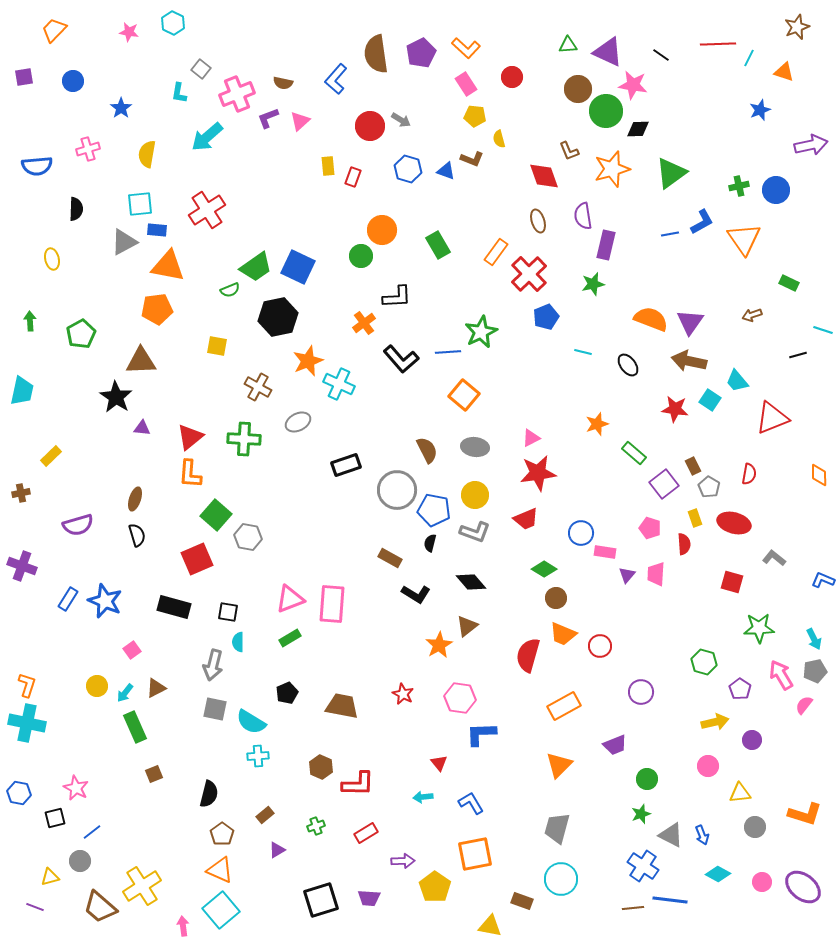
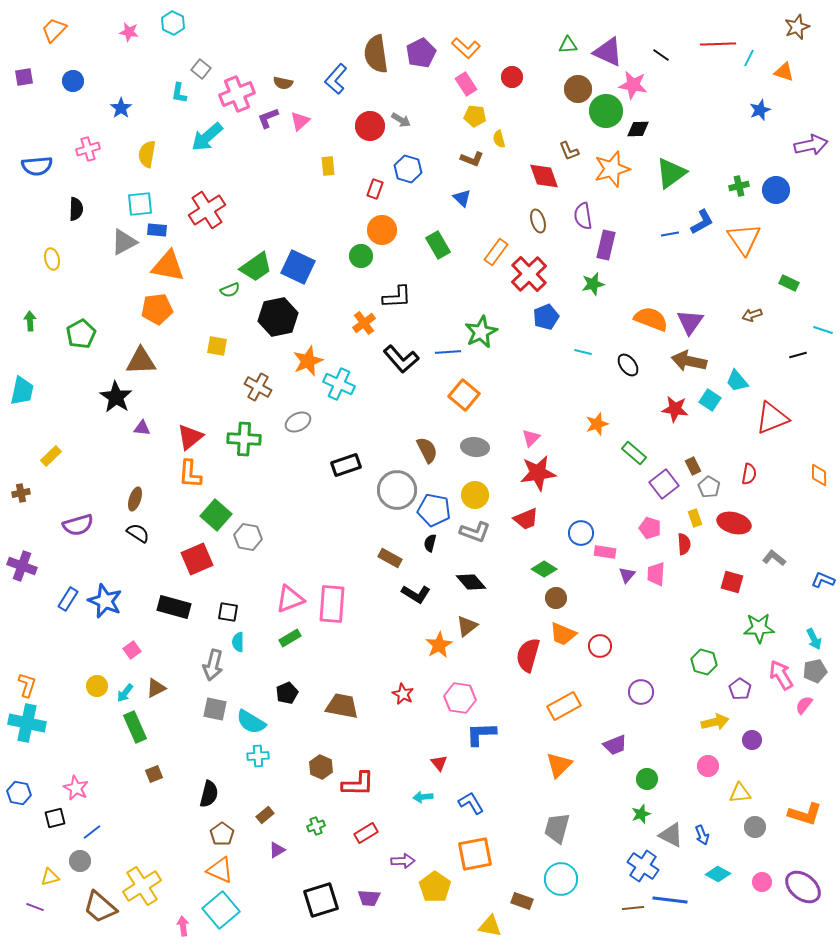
blue triangle at (446, 171): moved 16 px right, 27 px down; rotated 24 degrees clockwise
red rectangle at (353, 177): moved 22 px right, 12 px down
pink triangle at (531, 438): rotated 18 degrees counterclockwise
black semicircle at (137, 535): moved 1 px right, 2 px up; rotated 40 degrees counterclockwise
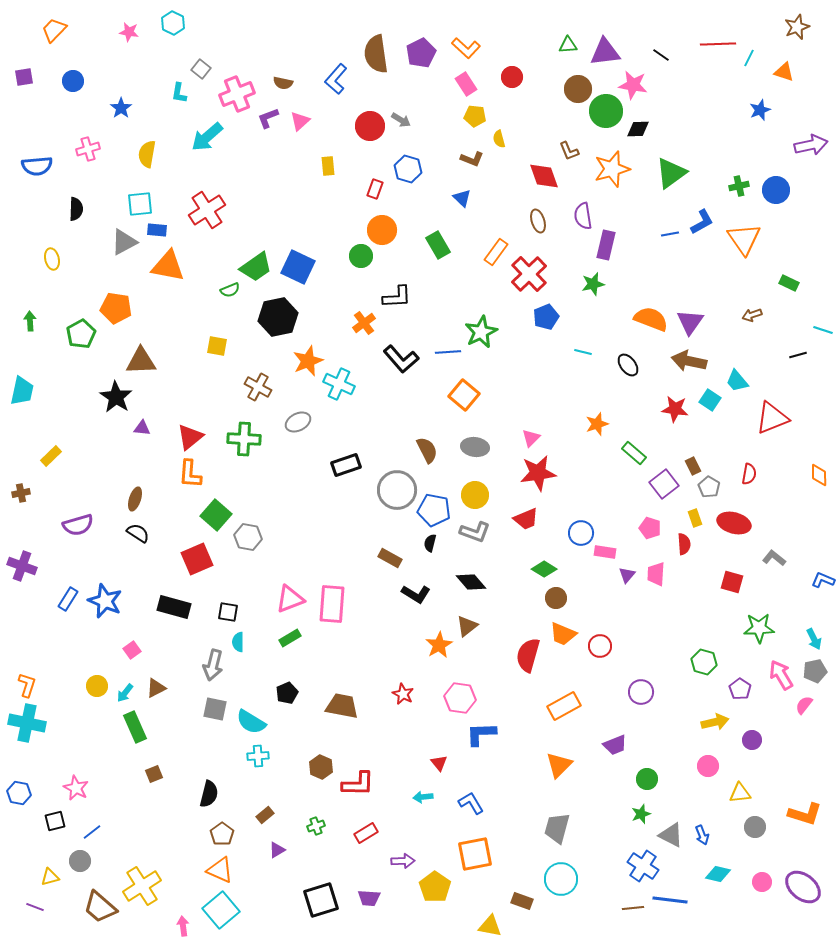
purple triangle at (608, 52): moved 3 px left; rotated 32 degrees counterclockwise
orange pentagon at (157, 309): moved 41 px left, 1 px up; rotated 16 degrees clockwise
black square at (55, 818): moved 3 px down
cyan diamond at (718, 874): rotated 15 degrees counterclockwise
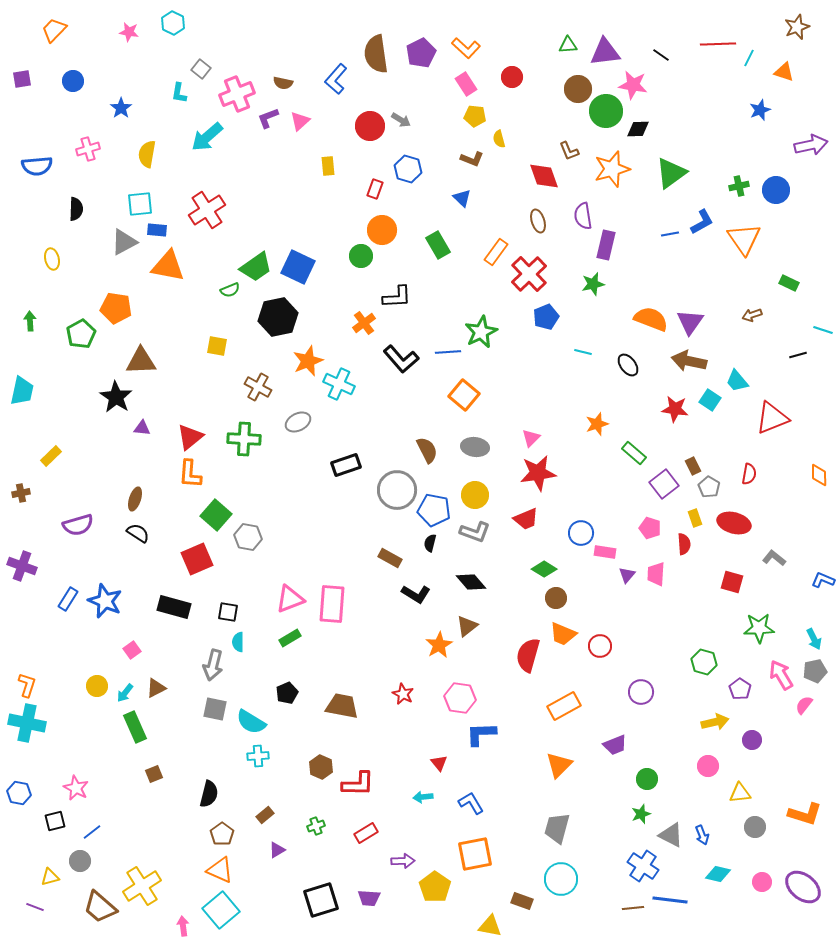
purple square at (24, 77): moved 2 px left, 2 px down
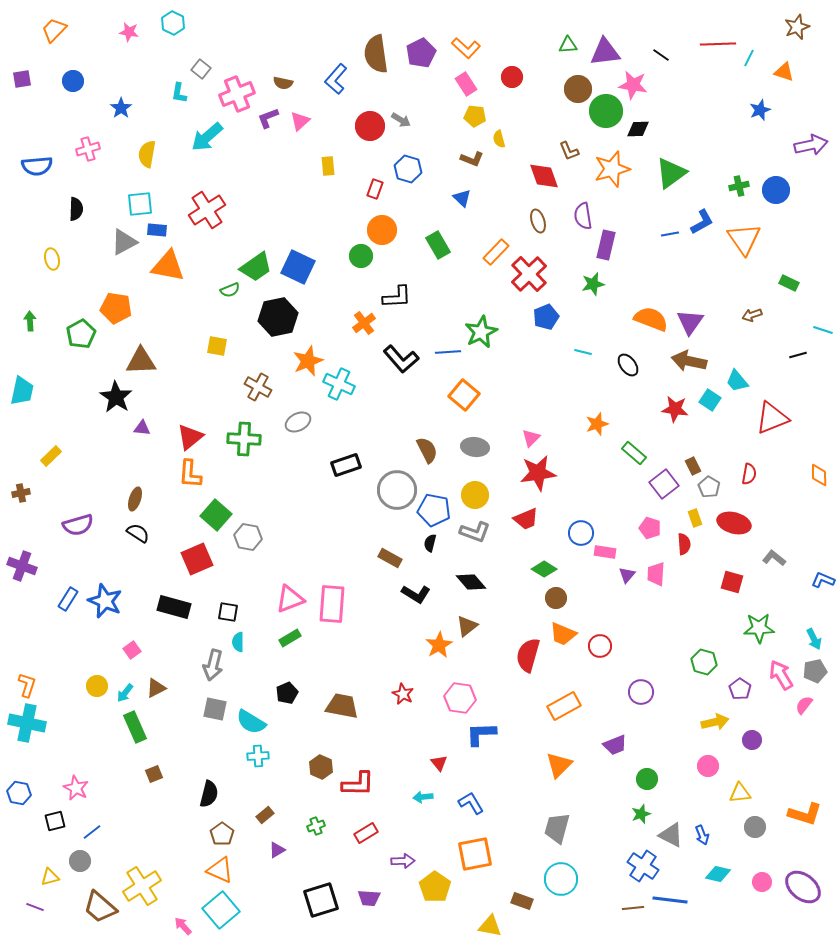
orange rectangle at (496, 252): rotated 8 degrees clockwise
pink arrow at (183, 926): rotated 36 degrees counterclockwise
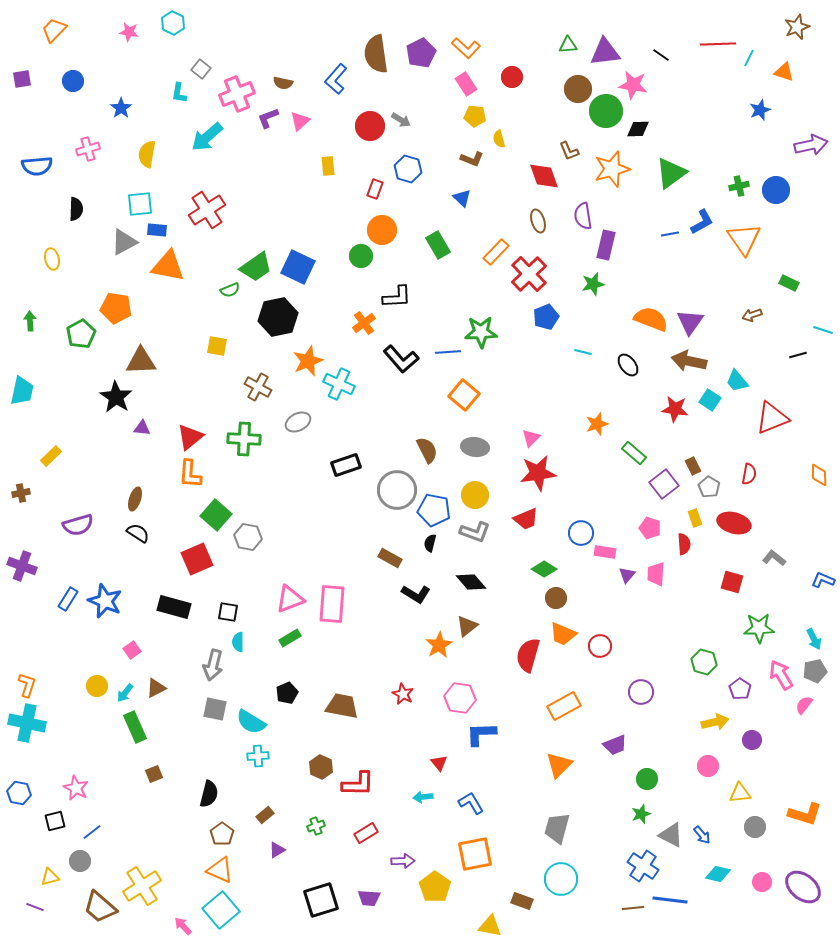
green star at (481, 332): rotated 24 degrees clockwise
blue arrow at (702, 835): rotated 18 degrees counterclockwise
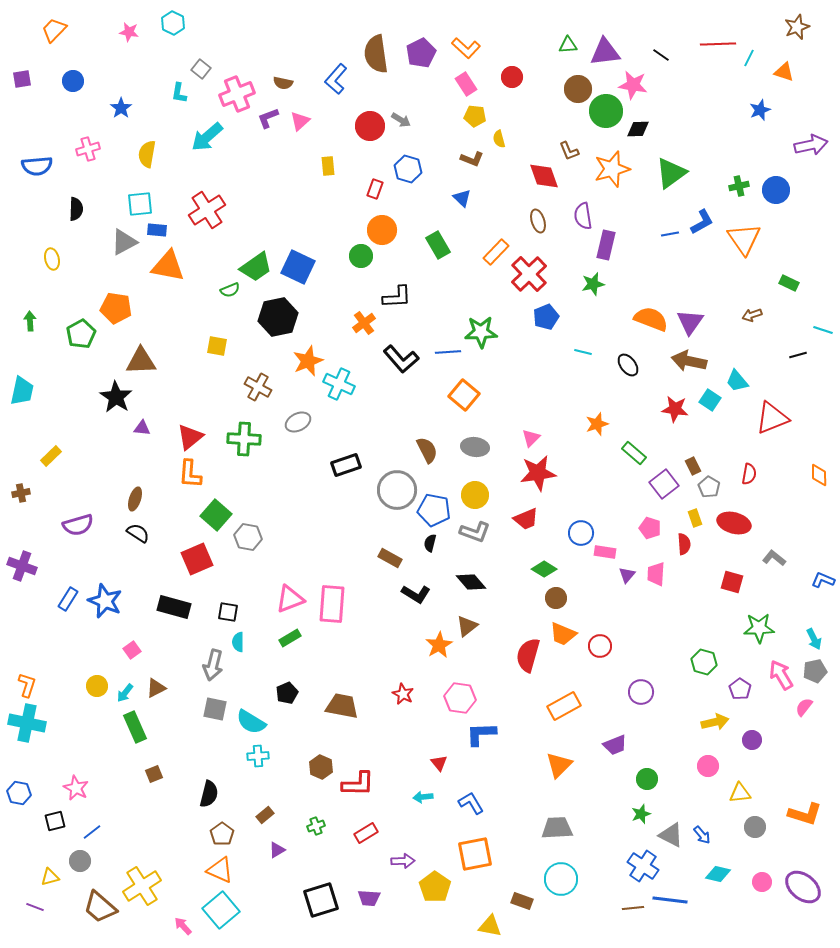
pink semicircle at (804, 705): moved 2 px down
gray trapezoid at (557, 828): rotated 72 degrees clockwise
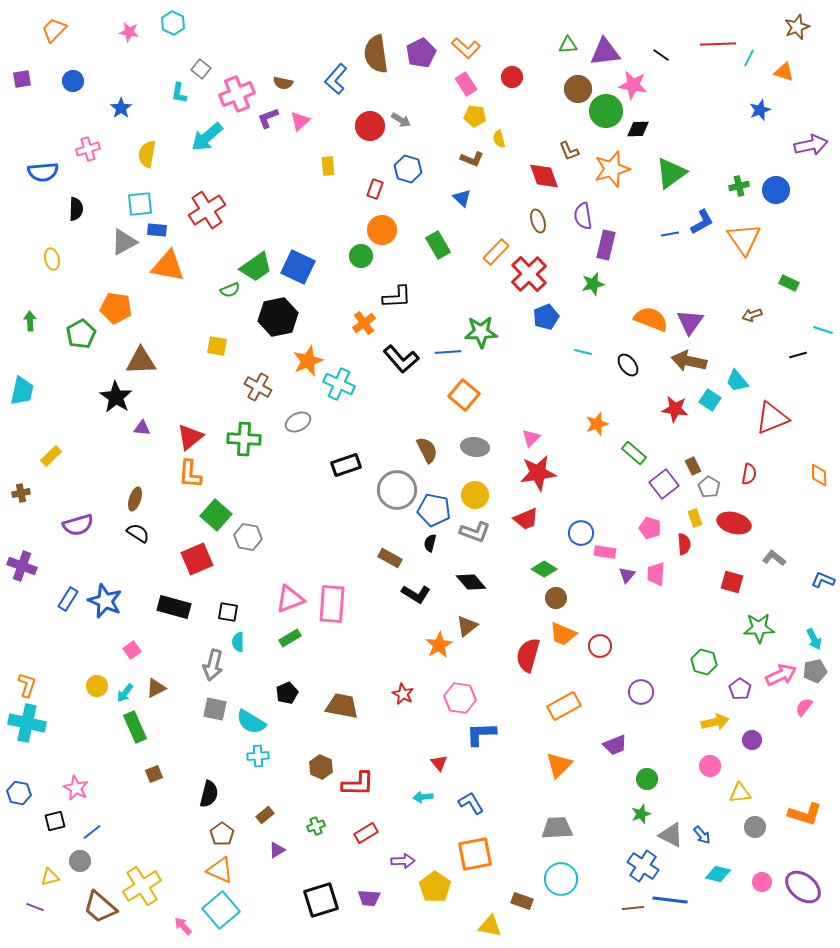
blue semicircle at (37, 166): moved 6 px right, 6 px down
pink arrow at (781, 675): rotated 96 degrees clockwise
pink circle at (708, 766): moved 2 px right
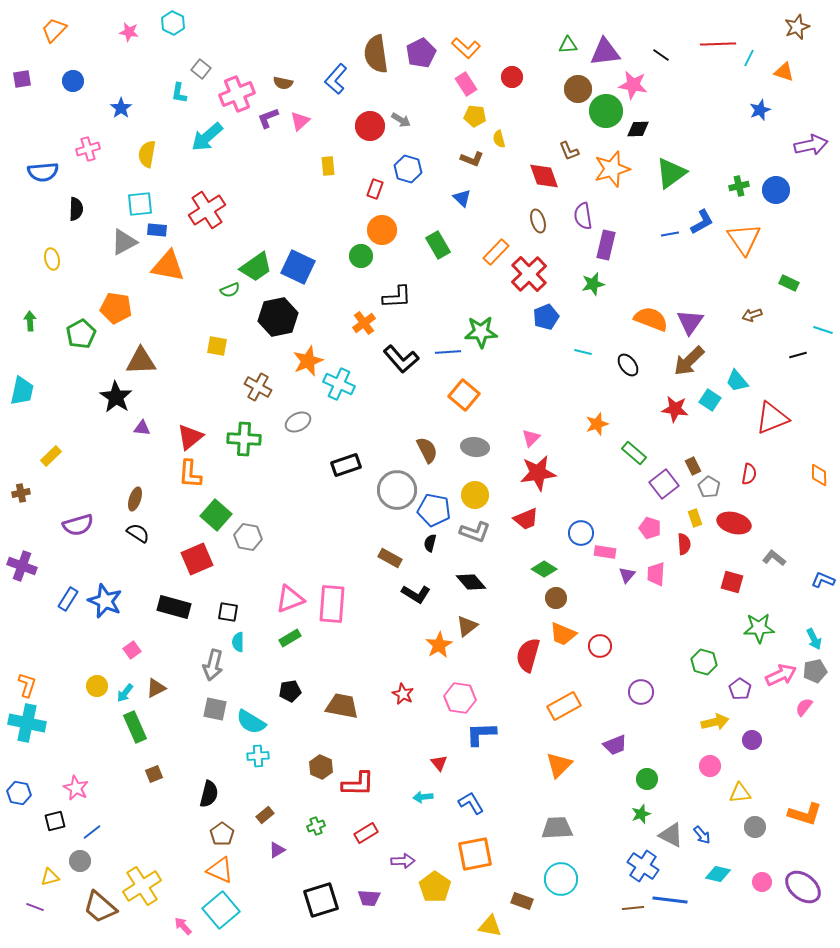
brown arrow at (689, 361): rotated 56 degrees counterclockwise
black pentagon at (287, 693): moved 3 px right, 2 px up; rotated 15 degrees clockwise
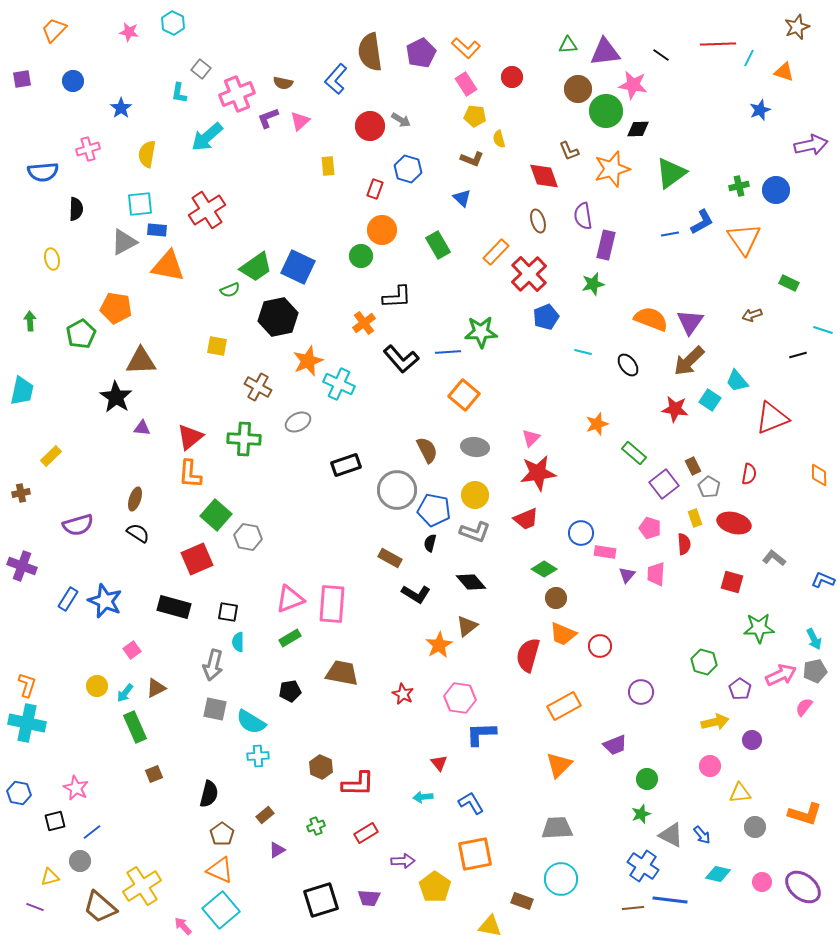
brown semicircle at (376, 54): moved 6 px left, 2 px up
brown trapezoid at (342, 706): moved 33 px up
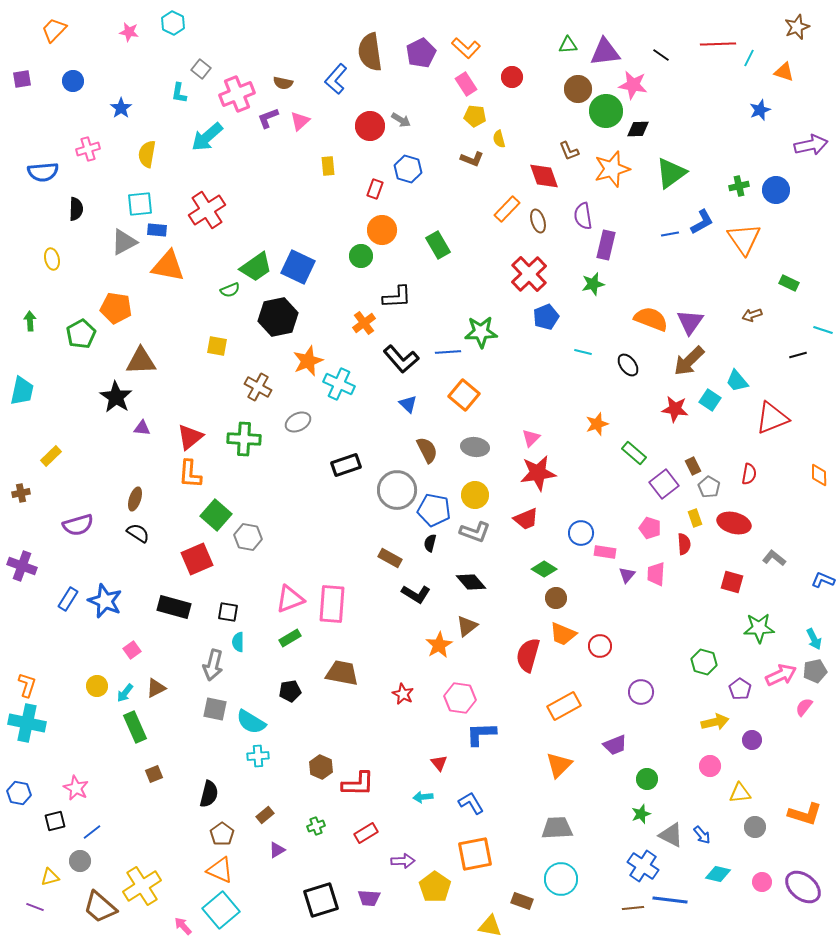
blue triangle at (462, 198): moved 54 px left, 206 px down
orange rectangle at (496, 252): moved 11 px right, 43 px up
